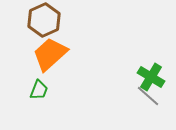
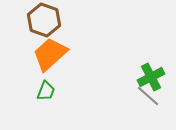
brown hexagon: rotated 16 degrees counterclockwise
green cross: rotated 32 degrees clockwise
green trapezoid: moved 7 px right, 1 px down
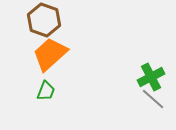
gray line: moved 5 px right, 3 px down
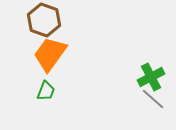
orange trapezoid: rotated 12 degrees counterclockwise
